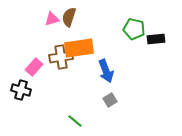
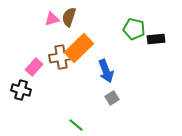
orange rectangle: rotated 36 degrees counterclockwise
gray square: moved 2 px right, 2 px up
green line: moved 1 px right, 4 px down
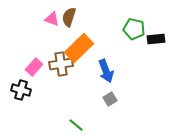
pink triangle: rotated 35 degrees clockwise
brown cross: moved 7 px down
gray square: moved 2 px left, 1 px down
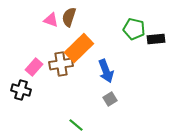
pink triangle: moved 1 px left, 1 px down
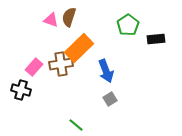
green pentagon: moved 6 px left, 4 px up; rotated 25 degrees clockwise
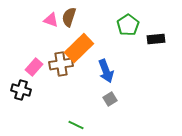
green line: rotated 14 degrees counterclockwise
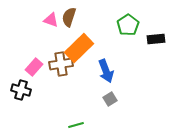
green line: rotated 42 degrees counterclockwise
